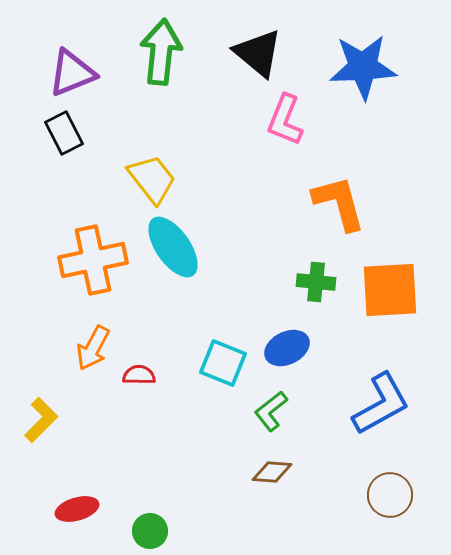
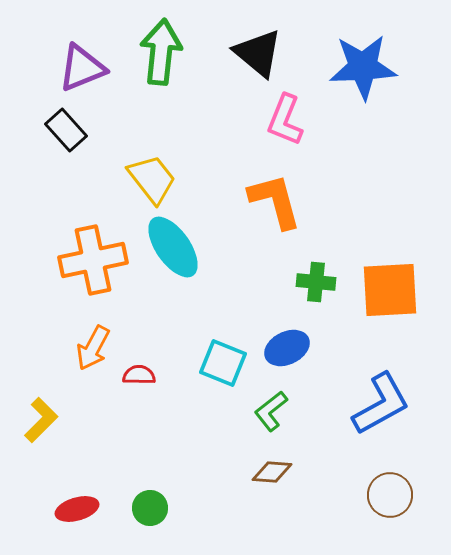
purple triangle: moved 10 px right, 5 px up
black rectangle: moved 2 px right, 3 px up; rotated 15 degrees counterclockwise
orange L-shape: moved 64 px left, 2 px up
green circle: moved 23 px up
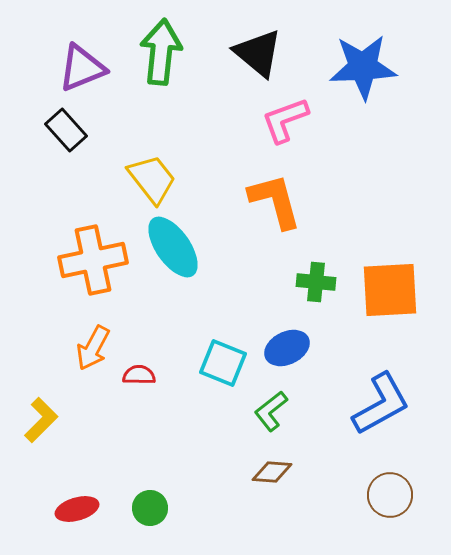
pink L-shape: rotated 48 degrees clockwise
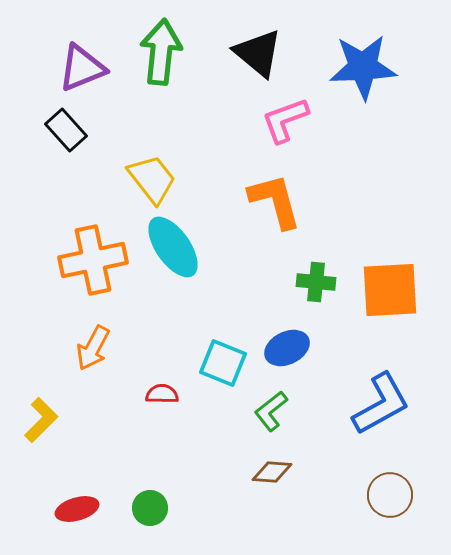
red semicircle: moved 23 px right, 19 px down
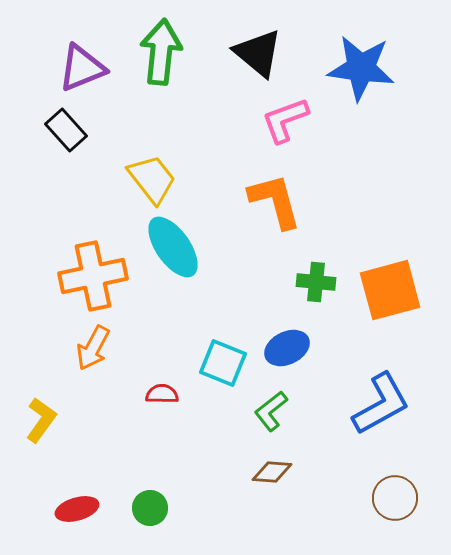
blue star: moved 2 px left, 1 px down; rotated 10 degrees clockwise
orange cross: moved 16 px down
orange square: rotated 12 degrees counterclockwise
yellow L-shape: rotated 9 degrees counterclockwise
brown circle: moved 5 px right, 3 px down
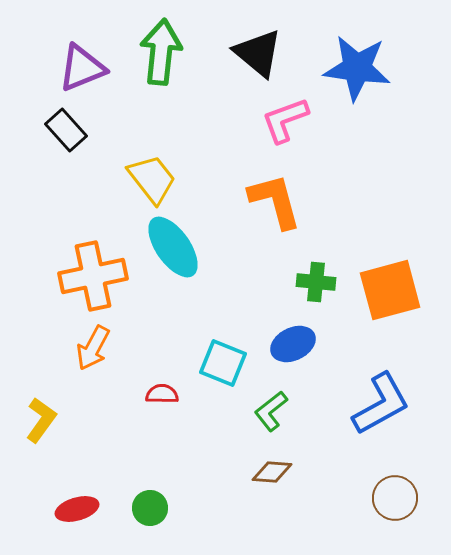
blue star: moved 4 px left
blue ellipse: moved 6 px right, 4 px up
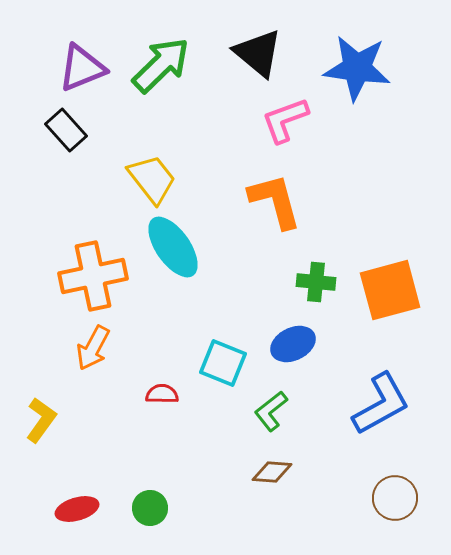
green arrow: moved 13 px down; rotated 40 degrees clockwise
